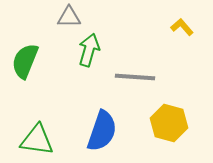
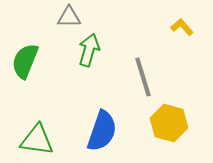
gray line: moved 8 px right; rotated 69 degrees clockwise
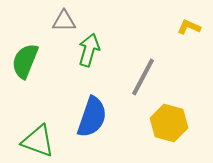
gray triangle: moved 5 px left, 4 px down
yellow L-shape: moved 7 px right; rotated 25 degrees counterclockwise
gray line: rotated 45 degrees clockwise
blue semicircle: moved 10 px left, 14 px up
green triangle: moved 1 px right, 1 px down; rotated 12 degrees clockwise
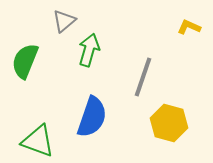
gray triangle: rotated 40 degrees counterclockwise
gray line: rotated 9 degrees counterclockwise
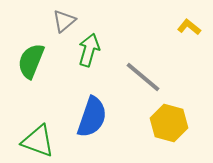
yellow L-shape: rotated 15 degrees clockwise
green semicircle: moved 6 px right
gray line: rotated 69 degrees counterclockwise
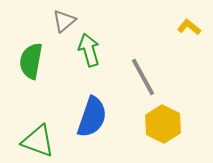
green arrow: rotated 32 degrees counterclockwise
green semicircle: rotated 12 degrees counterclockwise
gray line: rotated 21 degrees clockwise
yellow hexagon: moved 6 px left, 1 px down; rotated 12 degrees clockwise
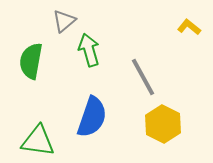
green triangle: rotated 12 degrees counterclockwise
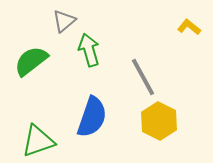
green semicircle: rotated 42 degrees clockwise
yellow hexagon: moved 4 px left, 3 px up
green triangle: rotated 27 degrees counterclockwise
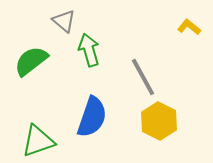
gray triangle: rotated 40 degrees counterclockwise
